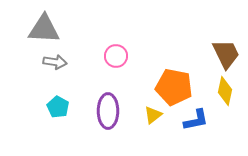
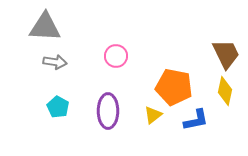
gray triangle: moved 1 px right, 2 px up
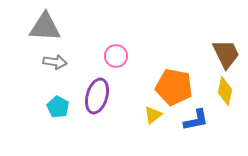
purple ellipse: moved 11 px left, 15 px up; rotated 16 degrees clockwise
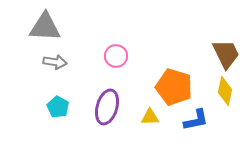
orange pentagon: rotated 6 degrees clockwise
purple ellipse: moved 10 px right, 11 px down
yellow triangle: moved 3 px left, 2 px down; rotated 36 degrees clockwise
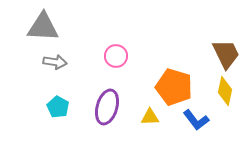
gray triangle: moved 2 px left
blue L-shape: rotated 64 degrees clockwise
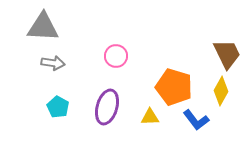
brown trapezoid: moved 1 px right
gray arrow: moved 2 px left, 1 px down
yellow diamond: moved 4 px left; rotated 16 degrees clockwise
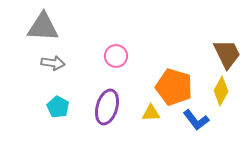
yellow triangle: moved 1 px right, 4 px up
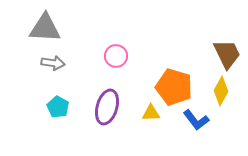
gray triangle: moved 2 px right, 1 px down
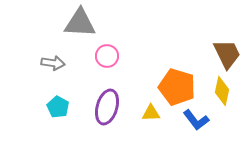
gray triangle: moved 35 px right, 5 px up
pink circle: moved 9 px left
orange pentagon: moved 3 px right
yellow diamond: moved 1 px right; rotated 16 degrees counterclockwise
